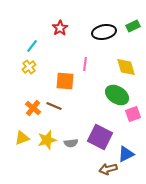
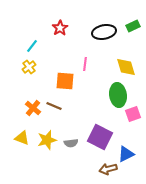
green ellipse: moved 1 px right; rotated 50 degrees clockwise
yellow triangle: rotated 42 degrees clockwise
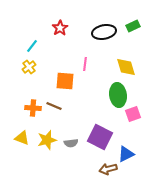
orange cross: rotated 35 degrees counterclockwise
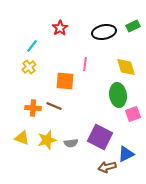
brown arrow: moved 1 px left, 2 px up
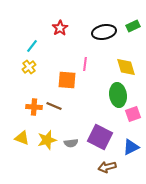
orange square: moved 2 px right, 1 px up
orange cross: moved 1 px right, 1 px up
blue triangle: moved 5 px right, 7 px up
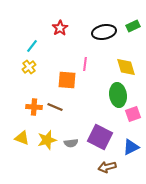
brown line: moved 1 px right, 1 px down
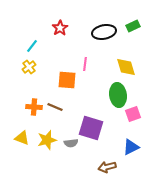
purple square: moved 9 px left, 9 px up; rotated 10 degrees counterclockwise
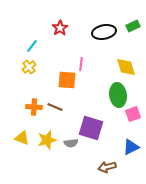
pink line: moved 4 px left
